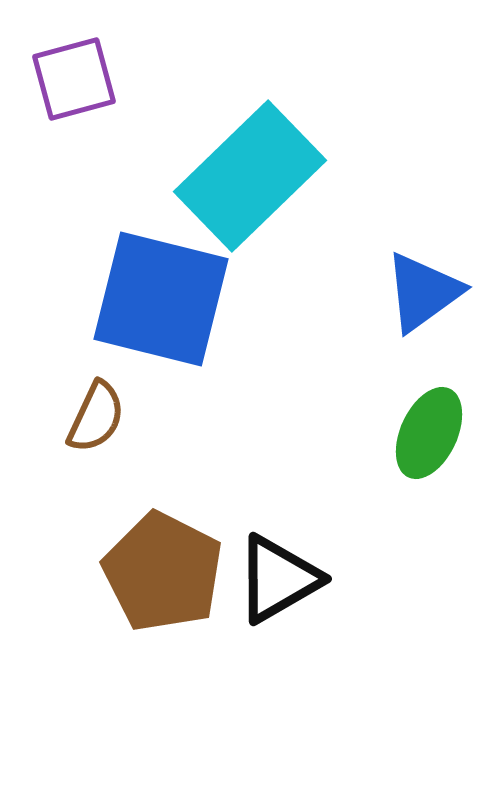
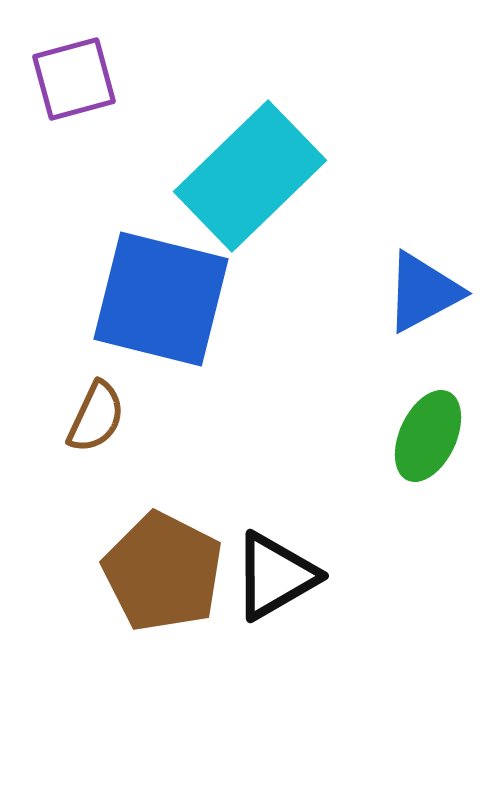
blue triangle: rotated 8 degrees clockwise
green ellipse: moved 1 px left, 3 px down
black triangle: moved 3 px left, 3 px up
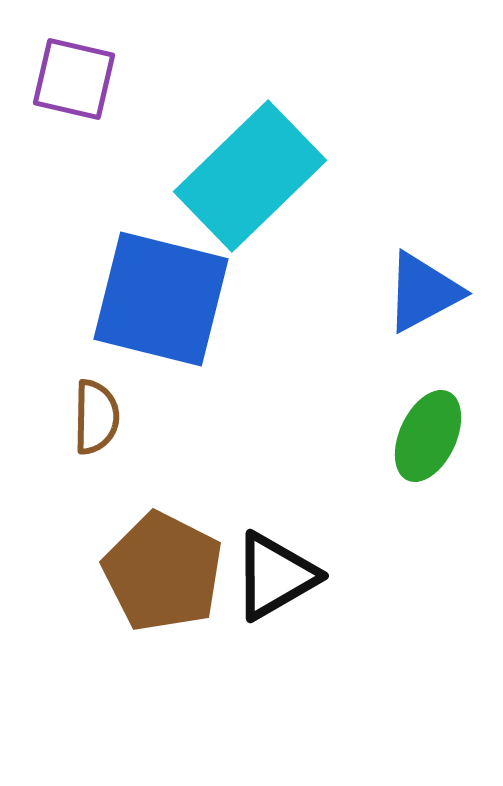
purple square: rotated 28 degrees clockwise
brown semicircle: rotated 24 degrees counterclockwise
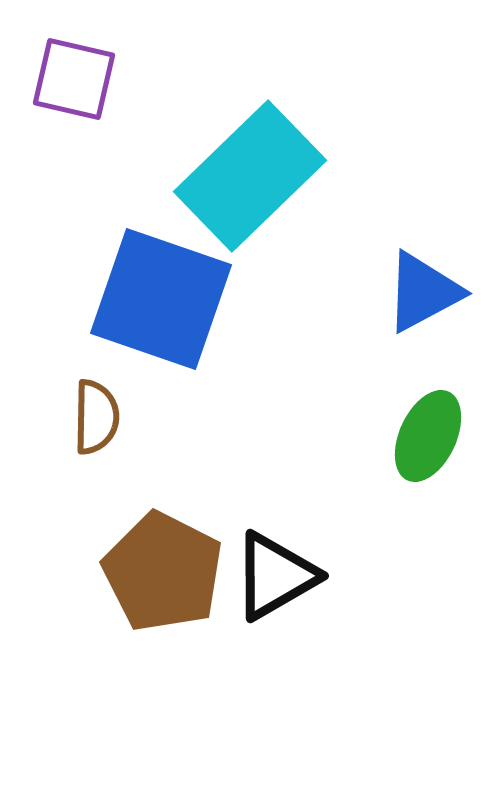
blue square: rotated 5 degrees clockwise
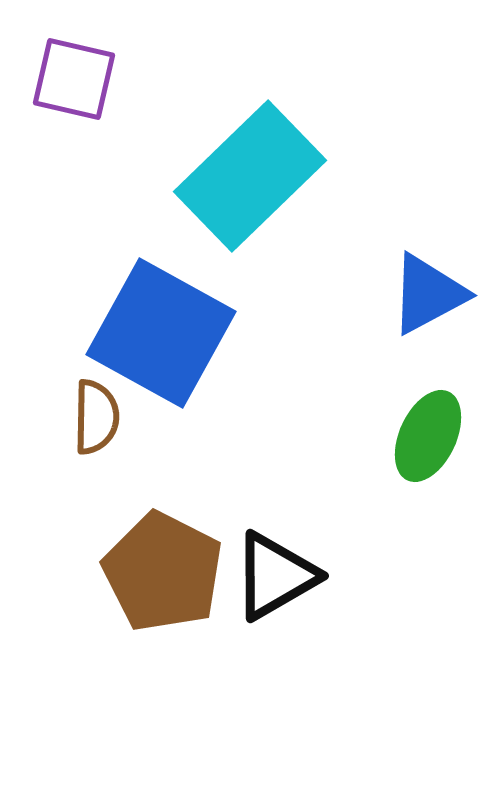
blue triangle: moved 5 px right, 2 px down
blue square: moved 34 px down; rotated 10 degrees clockwise
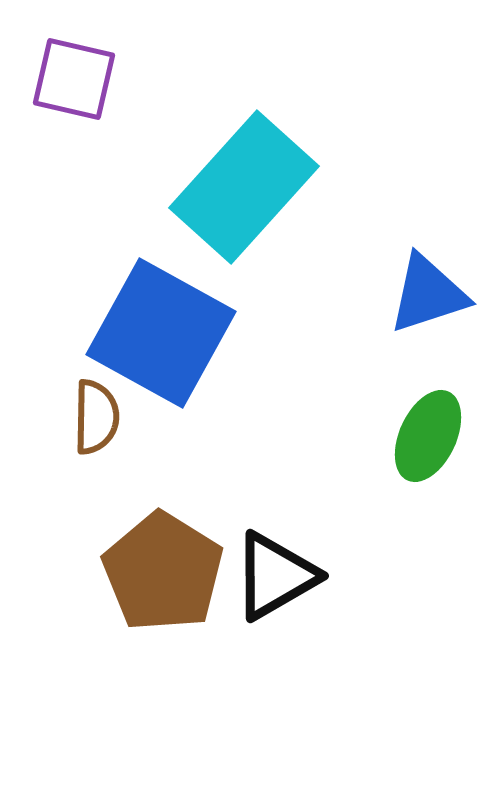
cyan rectangle: moved 6 px left, 11 px down; rotated 4 degrees counterclockwise
blue triangle: rotated 10 degrees clockwise
brown pentagon: rotated 5 degrees clockwise
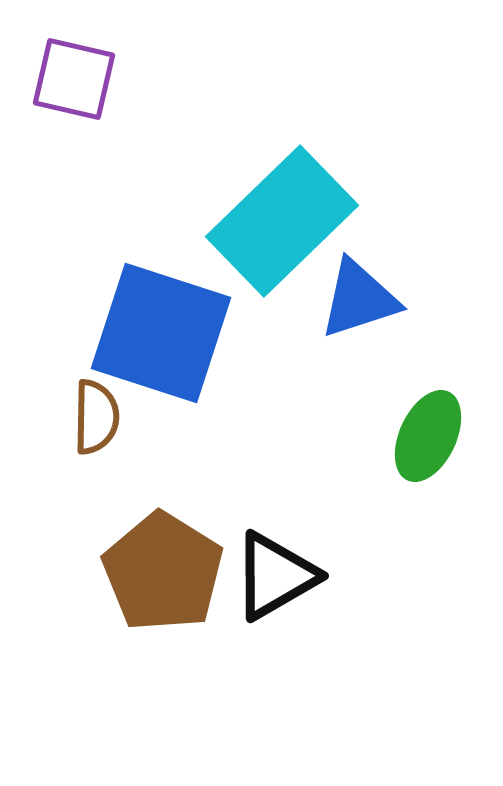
cyan rectangle: moved 38 px right, 34 px down; rotated 4 degrees clockwise
blue triangle: moved 69 px left, 5 px down
blue square: rotated 11 degrees counterclockwise
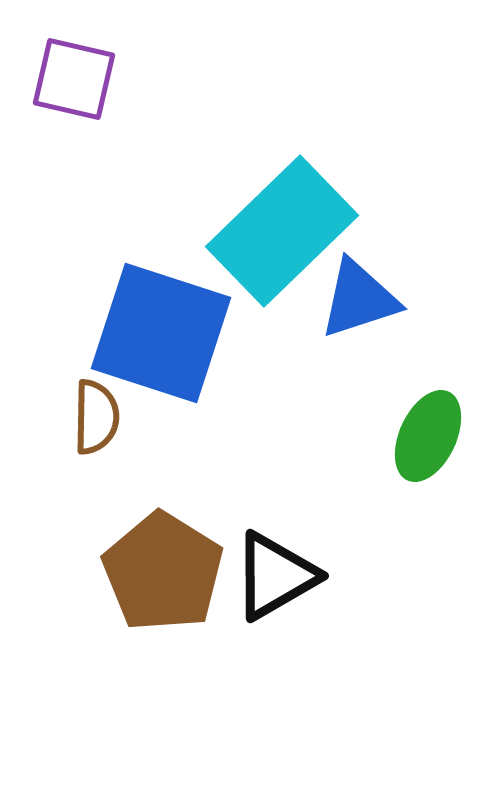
cyan rectangle: moved 10 px down
